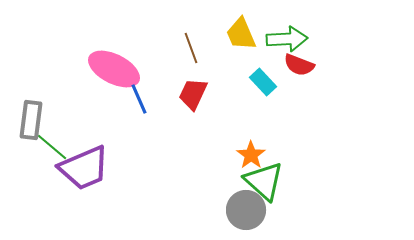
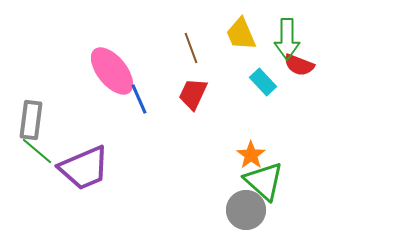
green arrow: rotated 93 degrees clockwise
pink ellipse: moved 2 px left, 2 px down; rotated 24 degrees clockwise
green line: moved 15 px left, 4 px down
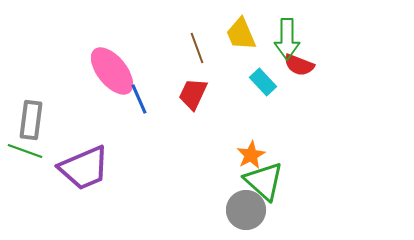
brown line: moved 6 px right
green line: moved 12 px left; rotated 20 degrees counterclockwise
orange star: rotated 8 degrees clockwise
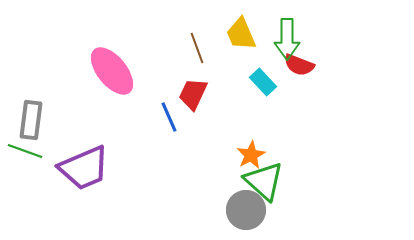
blue line: moved 30 px right, 18 px down
